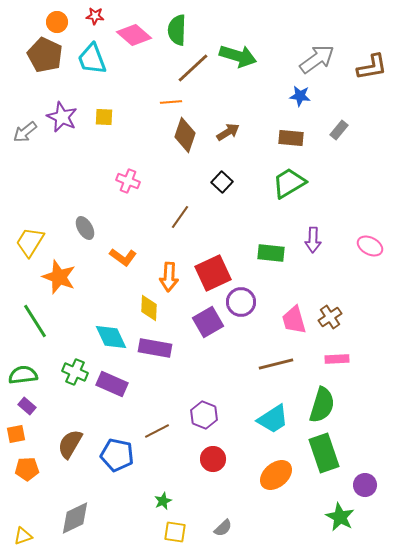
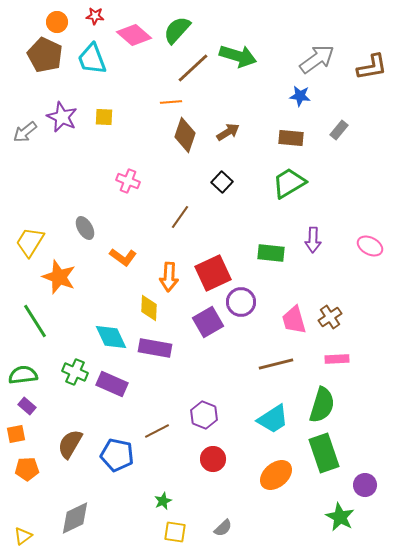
green semicircle at (177, 30): rotated 40 degrees clockwise
yellow triangle at (23, 536): rotated 18 degrees counterclockwise
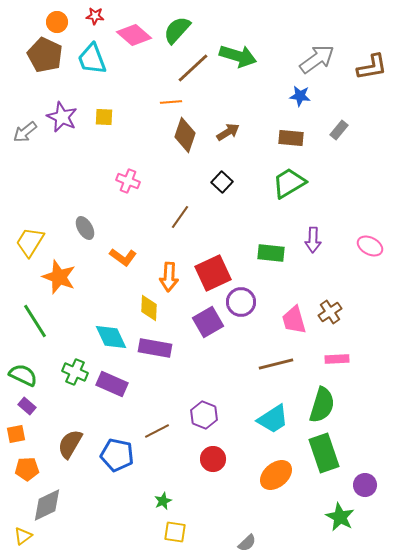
brown cross at (330, 317): moved 5 px up
green semicircle at (23, 375): rotated 32 degrees clockwise
gray diamond at (75, 518): moved 28 px left, 13 px up
gray semicircle at (223, 528): moved 24 px right, 15 px down
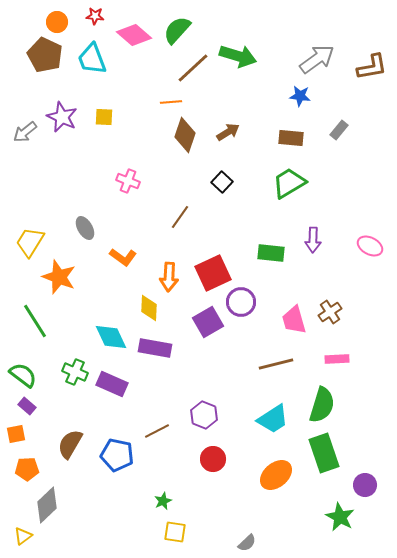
green semicircle at (23, 375): rotated 12 degrees clockwise
gray diamond at (47, 505): rotated 18 degrees counterclockwise
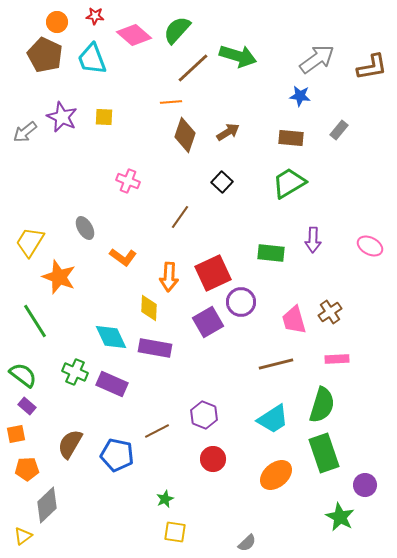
green star at (163, 501): moved 2 px right, 2 px up
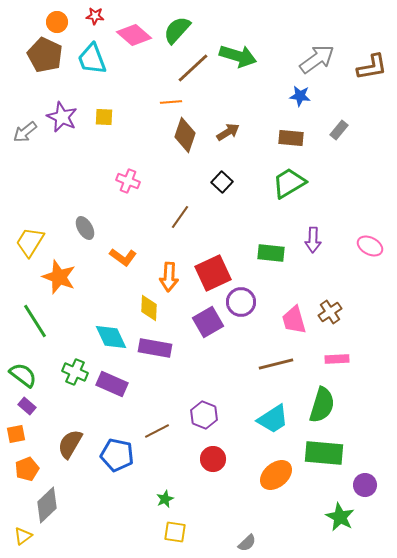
green rectangle at (324, 453): rotated 66 degrees counterclockwise
orange pentagon at (27, 469): rotated 20 degrees counterclockwise
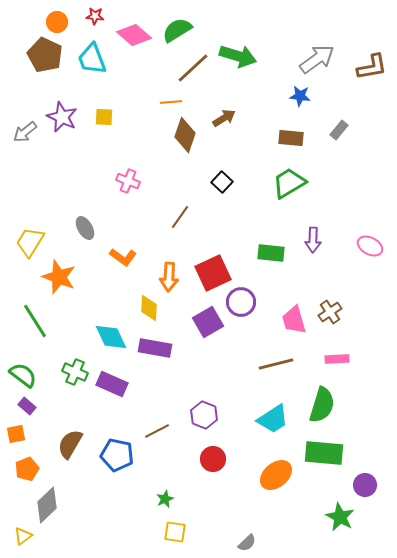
green semicircle at (177, 30): rotated 16 degrees clockwise
brown arrow at (228, 132): moved 4 px left, 14 px up
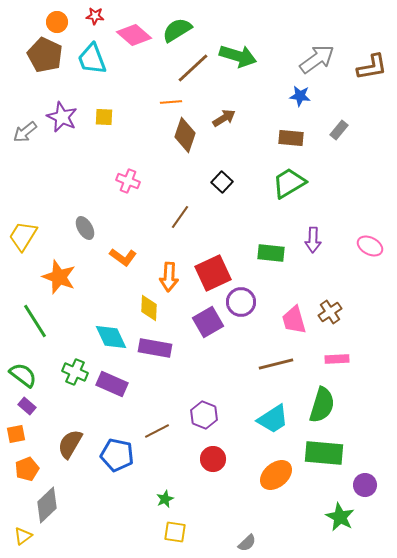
yellow trapezoid at (30, 242): moved 7 px left, 6 px up
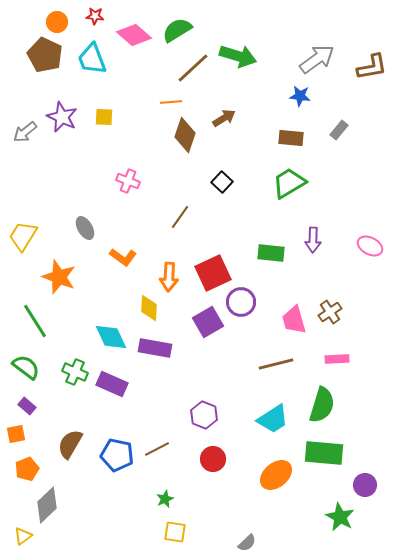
green semicircle at (23, 375): moved 3 px right, 8 px up
brown line at (157, 431): moved 18 px down
